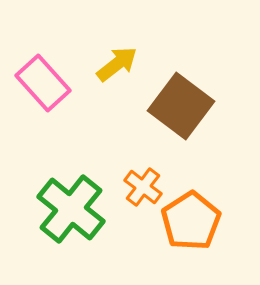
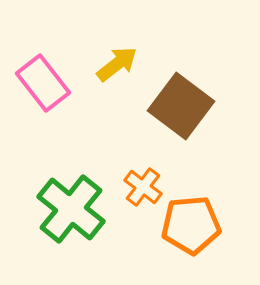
pink rectangle: rotated 4 degrees clockwise
orange pentagon: moved 4 px down; rotated 28 degrees clockwise
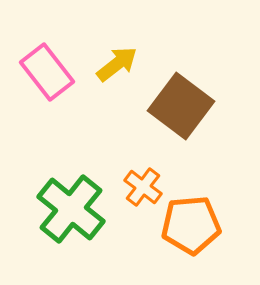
pink rectangle: moved 4 px right, 11 px up
